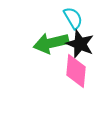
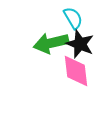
pink diamond: rotated 12 degrees counterclockwise
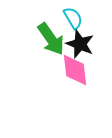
green arrow: moved 4 px up; rotated 112 degrees counterclockwise
pink diamond: moved 1 px left, 1 px up
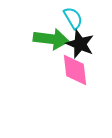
green arrow: rotated 48 degrees counterclockwise
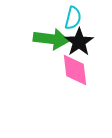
cyan semicircle: rotated 45 degrees clockwise
black star: moved 1 px left, 2 px up; rotated 16 degrees clockwise
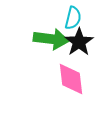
pink diamond: moved 4 px left, 9 px down
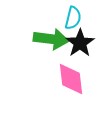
black star: moved 1 px right, 1 px down
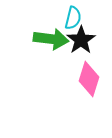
black star: moved 1 px right, 3 px up
pink diamond: moved 18 px right; rotated 24 degrees clockwise
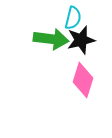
black star: rotated 20 degrees clockwise
pink diamond: moved 6 px left, 1 px down
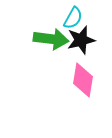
cyan semicircle: rotated 15 degrees clockwise
pink diamond: rotated 8 degrees counterclockwise
